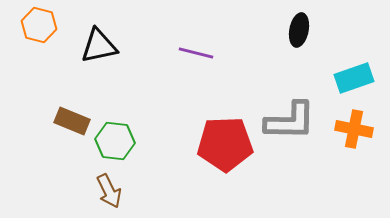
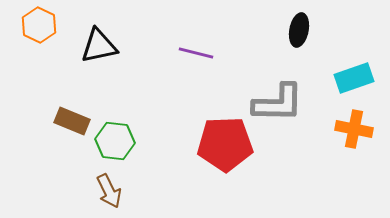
orange hexagon: rotated 12 degrees clockwise
gray L-shape: moved 12 px left, 18 px up
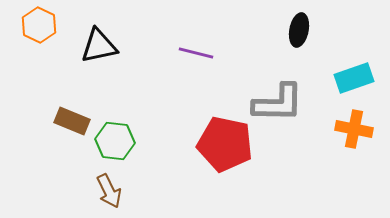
red pentagon: rotated 14 degrees clockwise
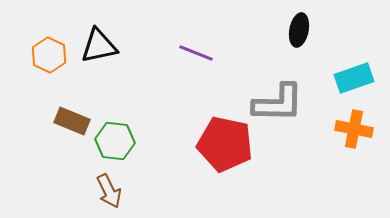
orange hexagon: moved 10 px right, 30 px down
purple line: rotated 8 degrees clockwise
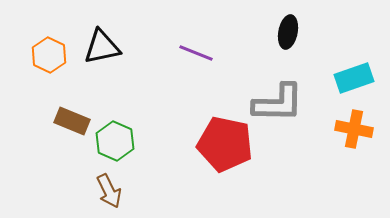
black ellipse: moved 11 px left, 2 px down
black triangle: moved 3 px right, 1 px down
green hexagon: rotated 18 degrees clockwise
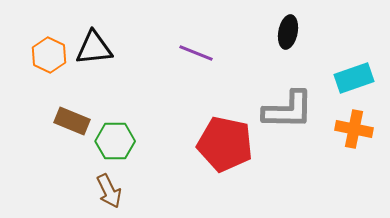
black triangle: moved 8 px left, 1 px down; rotated 6 degrees clockwise
gray L-shape: moved 10 px right, 7 px down
green hexagon: rotated 24 degrees counterclockwise
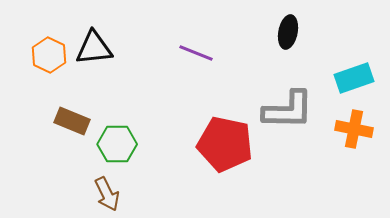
green hexagon: moved 2 px right, 3 px down
brown arrow: moved 2 px left, 3 px down
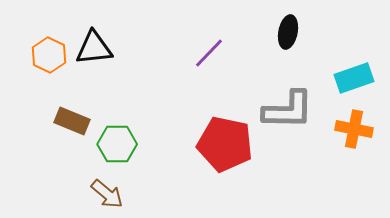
purple line: moved 13 px right; rotated 68 degrees counterclockwise
brown arrow: rotated 24 degrees counterclockwise
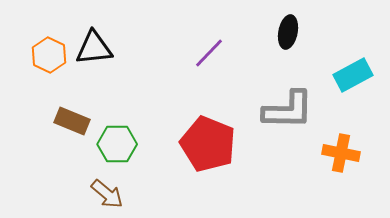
cyan rectangle: moved 1 px left, 3 px up; rotated 9 degrees counterclockwise
orange cross: moved 13 px left, 24 px down
red pentagon: moved 17 px left; rotated 10 degrees clockwise
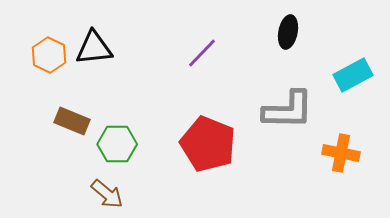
purple line: moved 7 px left
